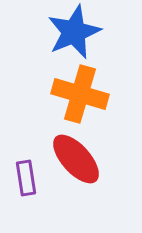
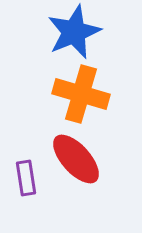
orange cross: moved 1 px right
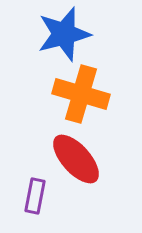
blue star: moved 10 px left, 2 px down; rotated 8 degrees clockwise
purple rectangle: moved 9 px right, 18 px down; rotated 20 degrees clockwise
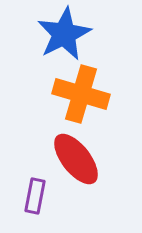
blue star: rotated 12 degrees counterclockwise
red ellipse: rotated 4 degrees clockwise
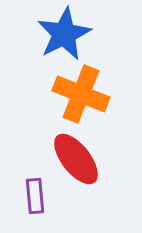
orange cross: rotated 6 degrees clockwise
purple rectangle: rotated 16 degrees counterclockwise
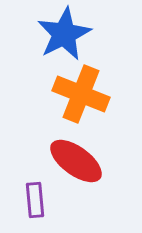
red ellipse: moved 2 px down; rotated 16 degrees counterclockwise
purple rectangle: moved 4 px down
